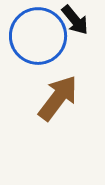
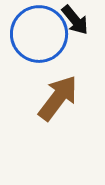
blue circle: moved 1 px right, 2 px up
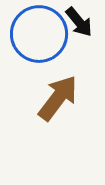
black arrow: moved 4 px right, 2 px down
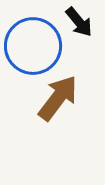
blue circle: moved 6 px left, 12 px down
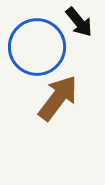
blue circle: moved 4 px right, 1 px down
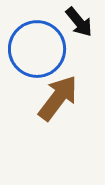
blue circle: moved 2 px down
